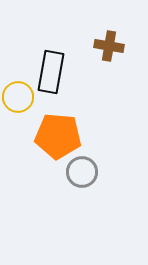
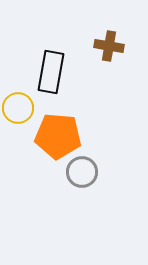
yellow circle: moved 11 px down
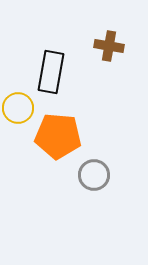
gray circle: moved 12 px right, 3 px down
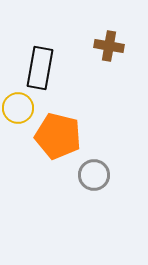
black rectangle: moved 11 px left, 4 px up
orange pentagon: rotated 9 degrees clockwise
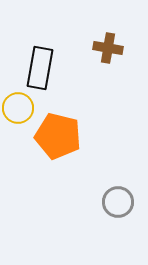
brown cross: moved 1 px left, 2 px down
gray circle: moved 24 px right, 27 px down
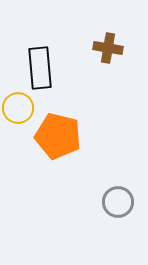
black rectangle: rotated 15 degrees counterclockwise
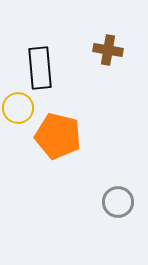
brown cross: moved 2 px down
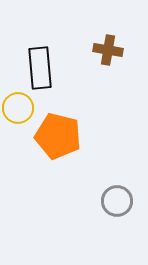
gray circle: moved 1 px left, 1 px up
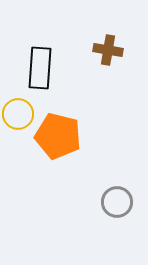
black rectangle: rotated 9 degrees clockwise
yellow circle: moved 6 px down
gray circle: moved 1 px down
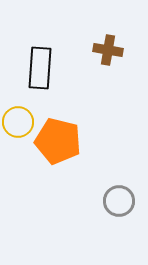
yellow circle: moved 8 px down
orange pentagon: moved 5 px down
gray circle: moved 2 px right, 1 px up
